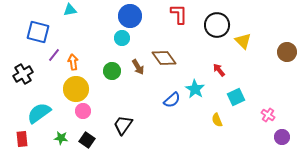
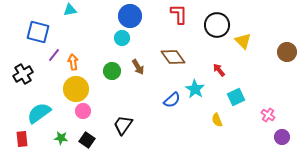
brown diamond: moved 9 px right, 1 px up
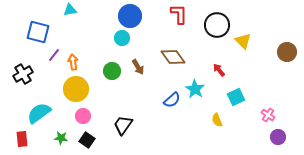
pink circle: moved 5 px down
purple circle: moved 4 px left
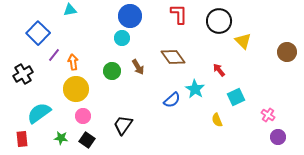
black circle: moved 2 px right, 4 px up
blue square: moved 1 px down; rotated 30 degrees clockwise
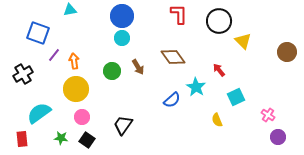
blue circle: moved 8 px left
blue square: rotated 25 degrees counterclockwise
orange arrow: moved 1 px right, 1 px up
cyan star: moved 1 px right, 2 px up
pink circle: moved 1 px left, 1 px down
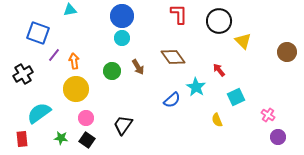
pink circle: moved 4 px right, 1 px down
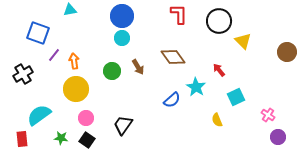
cyan semicircle: moved 2 px down
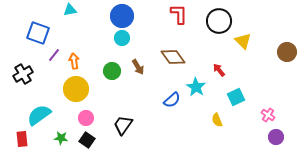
purple circle: moved 2 px left
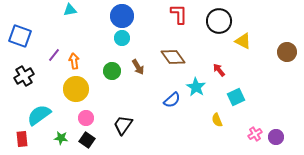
blue square: moved 18 px left, 3 px down
yellow triangle: rotated 18 degrees counterclockwise
black cross: moved 1 px right, 2 px down
pink cross: moved 13 px left, 19 px down; rotated 24 degrees clockwise
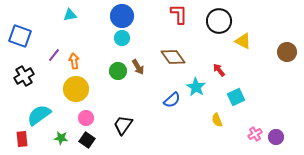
cyan triangle: moved 5 px down
green circle: moved 6 px right
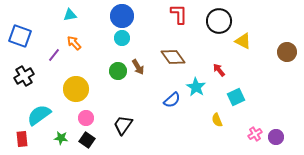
orange arrow: moved 18 px up; rotated 35 degrees counterclockwise
